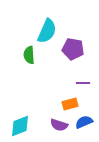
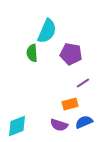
purple pentagon: moved 2 px left, 5 px down
green semicircle: moved 3 px right, 2 px up
purple line: rotated 32 degrees counterclockwise
cyan diamond: moved 3 px left
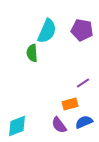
purple pentagon: moved 11 px right, 24 px up
purple semicircle: rotated 36 degrees clockwise
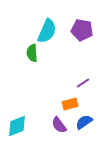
blue semicircle: rotated 12 degrees counterclockwise
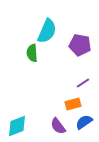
purple pentagon: moved 2 px left, 15 px down
orange rectangle: moved 3 px right
purple semicircle: moved 1 px left, 1 px down
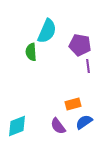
green semicircle: moved 1 px left, 1 px up
purple line: moved 5 px right, 17 px up; rotated 64 degrees counterclockwise
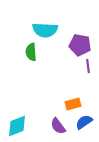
cyan semicircle: moved 2 px left, 1 px up; rotated 70 degrees clockwise
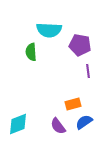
cyan semicircle: moved 4 px right
purple line: moved 5 px down
cyan diamond: moved 1 px right, 2 px up
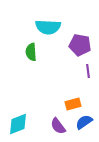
cyan semicircle: moved 1 px left, 3 px up
